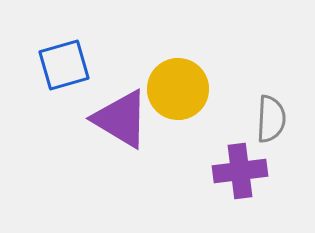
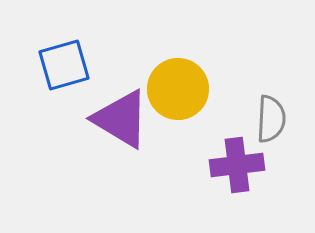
purple cross: moved 3 px left, 6 px up
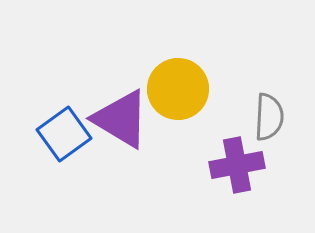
blue square: moved 69 px down; rotated 20 degrees counterclockwise
gray semicircle: moved 2 px left, 2 px up
purple cross: rotated 4 degrees counterclockwise
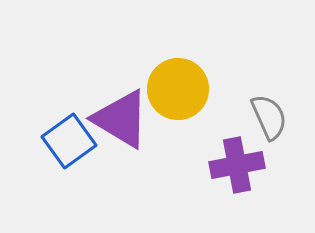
gray semicircle: rotated 27 degrees counterclockwise
blue square: moved 5 px right, 7 px down
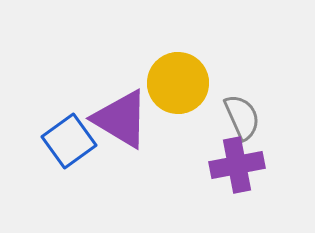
yellow circle: moved 6 px up
gray semicircle: moved 27 px left
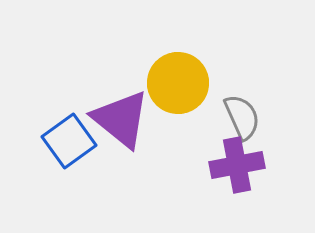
purple triangle: rotated 8 degrees clockwise
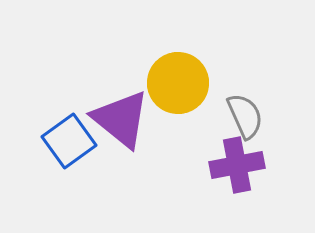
gray semicircle: moved 3 px right, 1 px up
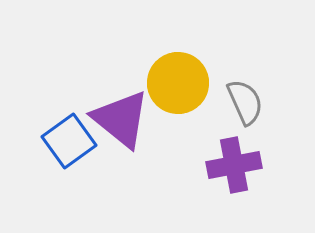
gray semicircle: moved 14 px up
purple cross: moved 3 px left
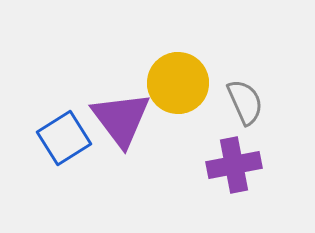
purple triangle: rotated 14 degrees clockwise
blue square: moved 5 px left, 3 px up; rotated 4 degrees clockwise
